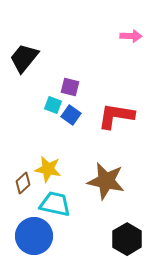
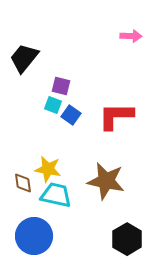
purple square: moved 9 px left, 1 px up
red L-shape: rotated 9 degrees counterclockwise
brown diamond: rotated 55 degrees counterclockwise
cyan trapezoid: moved 1 px right, 9 px up
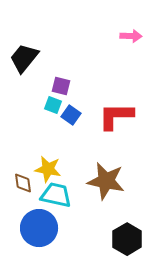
blue circle: moved 5 px right, 8 px up
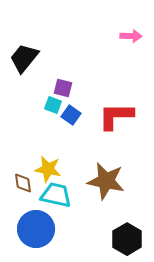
purple square: moved 2 px right, 2 px down
blue circle: moved 3 px left, 1 px down
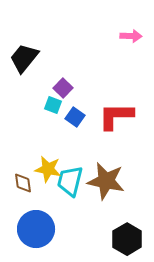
purple square: rotated 30 degrees clockwise
blue square: moved 4 px right, 2 px down
cyan trapezoid: moved 14 px right, 14 px up; rotated 88 degrees counterclockwise
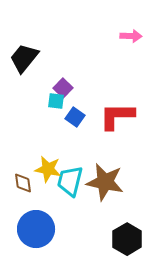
cyan square: moved 3 px right, 4 px up; rotated 12 degrees counterclockwise
red L-shape: moved 1 px right
brown star: moved 1 px left, 1 px down
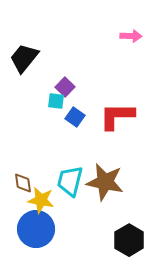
purple square: moved 2 px right, 1 px up
yellow star: moved 7 px left, 31 px down
black hexagon: moved 2 px right, 1 px down
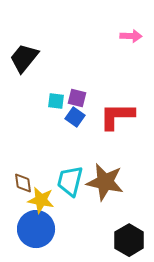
purple square: moved 12 px right, 11 px down; rotated 30 degrees counterclockwise
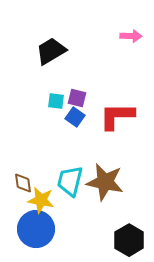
black trapezoid: moved 27 px right, 7 px up; rotated 20 degrees clockwise
